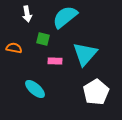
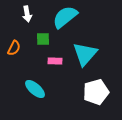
green square: rotated 16 degrees counterclockwise
orange semicircle: rotated 105 degrees clockwise
white pentagon: rotated 15 degrees clockwise
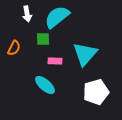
cyan semicircle: moved 8 px left
cyan ellipse: moved 10 px right, 4 px up
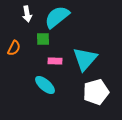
cyan triangle: moved 5 px down
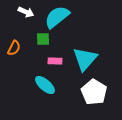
white arrow: moved 1 px left, 2 px up; rotated 56 degrees counterclockwise
white pentagon: moved 2 px left; rotated 25 degrees counterclockwise
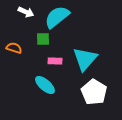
orange semicircle: rotated 98 degrees counterclockwise
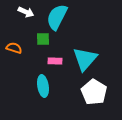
cyan semicircle: rotated 24 degrees counterclockwise
cyan ellipse: moved 2 px left, 1 px down; rotated 40 degrees clockwise
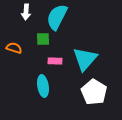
white arrow: rotated 70 degrees clockwise
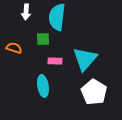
cyan semicircle: rotated 20 degrees counterclockwise
